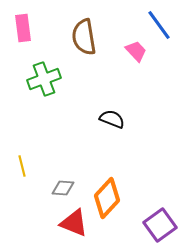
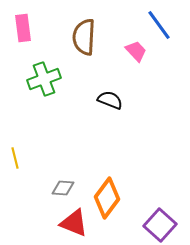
brown semicircle: rotated 12 degrees clockwise
black semicircle: moved 2 px left, 19 px up
yellow line: moved 7 px left, 8 px up
orange diamond: rotated 6 degrees counterclockwise
purple square: rotated 12 degrees counterclockwise
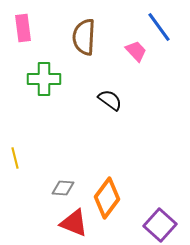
blue line: moved 2 px down
green cross: rotated 20 degrees clockwise
black semicircle: rotated 15 degrees clockwise
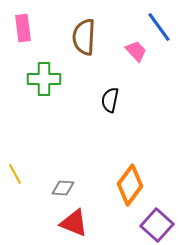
black semicircle: rotated 115 degrees counterclockwise
yellow line: moved 16 px down; rotated 15 degrees counterclockwise
orange diamond: moved 23 px right, 13 px up
purple square: moved 3 px left
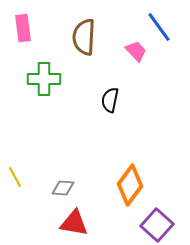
yellow line: moved 3 px down
red triangle: rotated 12 degrees counterclockwise
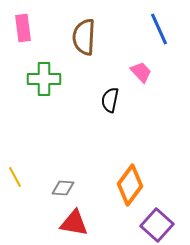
blue line: moved 2 px down; rotated 12 degrees clockwise
pink trapezoid: moved 5 px right, 21 px down
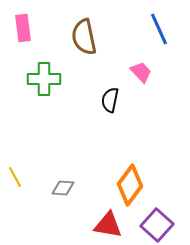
brown semicircle: rotated 15 degrees counterclockwise
red triangle: moved 34 px right, 2 px down
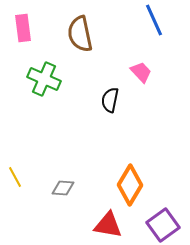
blue line: moved 5 px left, 9 px up
brown semicircle: moved 4 px left, 3 px up
green cross: rotated 24 degrees clockwise
orange diamond: rotated 6 degrees counterclockwise
purple square: moved 6 px right; rotated 12 degrees clockwise
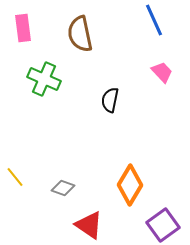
pink trapezoid: moved 21 px right
yellow line: rotated 10 degrees counterclockwise
gray diamond: rotated 15 degrees clockwise
red triangle: moved 19 px left; rotated 24 degrees clockwise
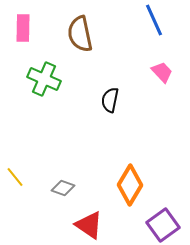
pink rectangle: rotated 8 degrees clockwise
